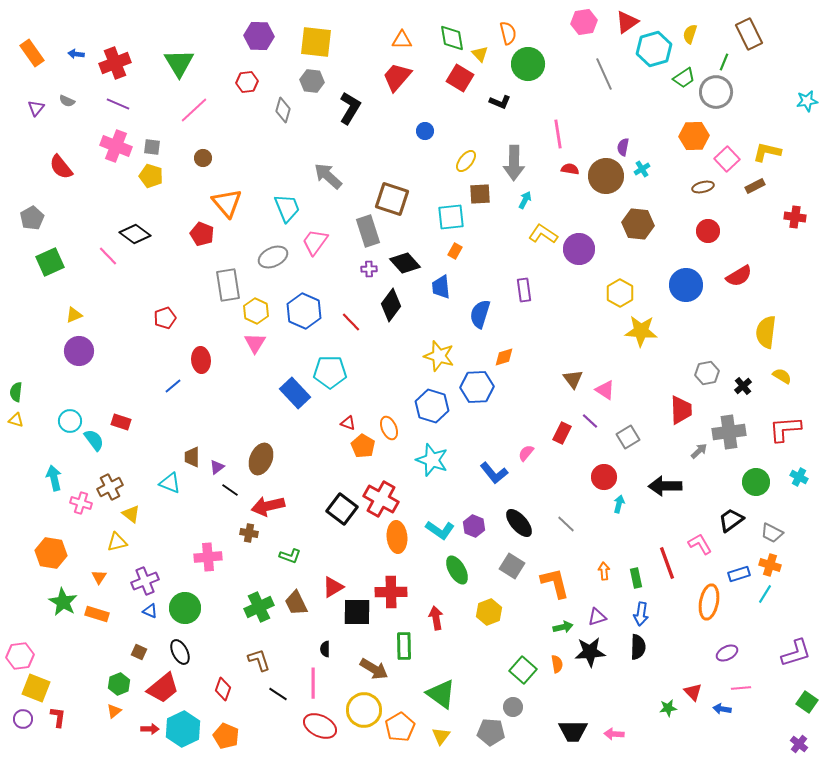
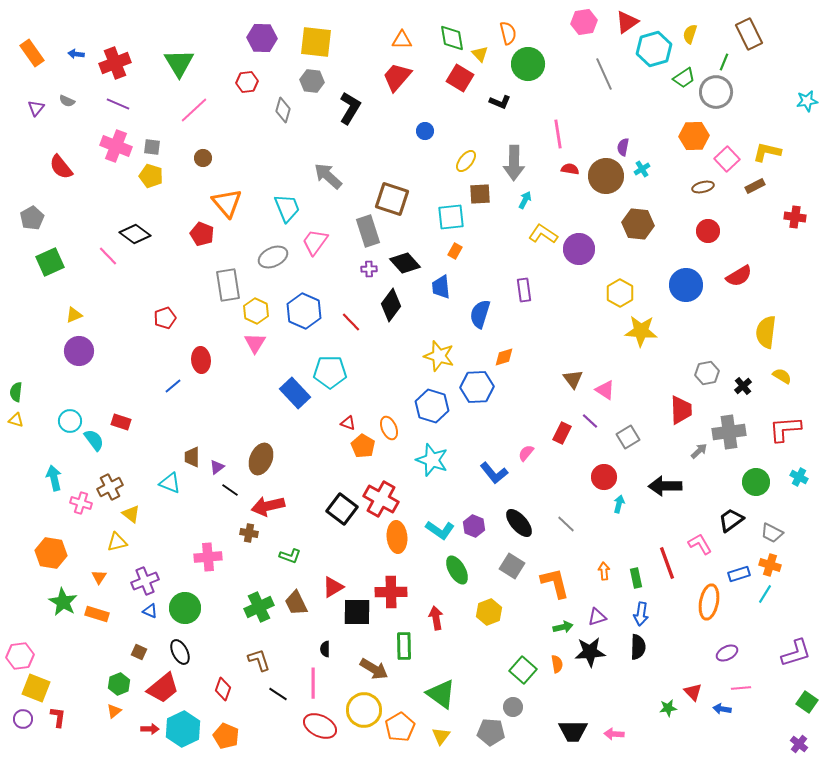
purple hexagon at (259, 36): moved 3 px right, 2 px down
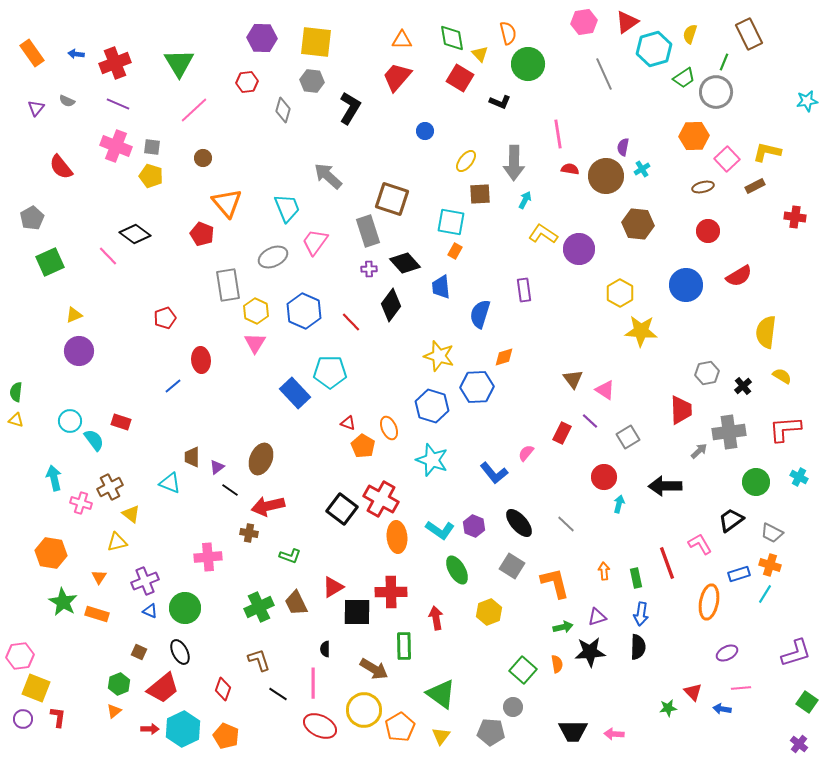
cyan square at (451, 217): moved 5 px down; rotated 16 degrees clockwise
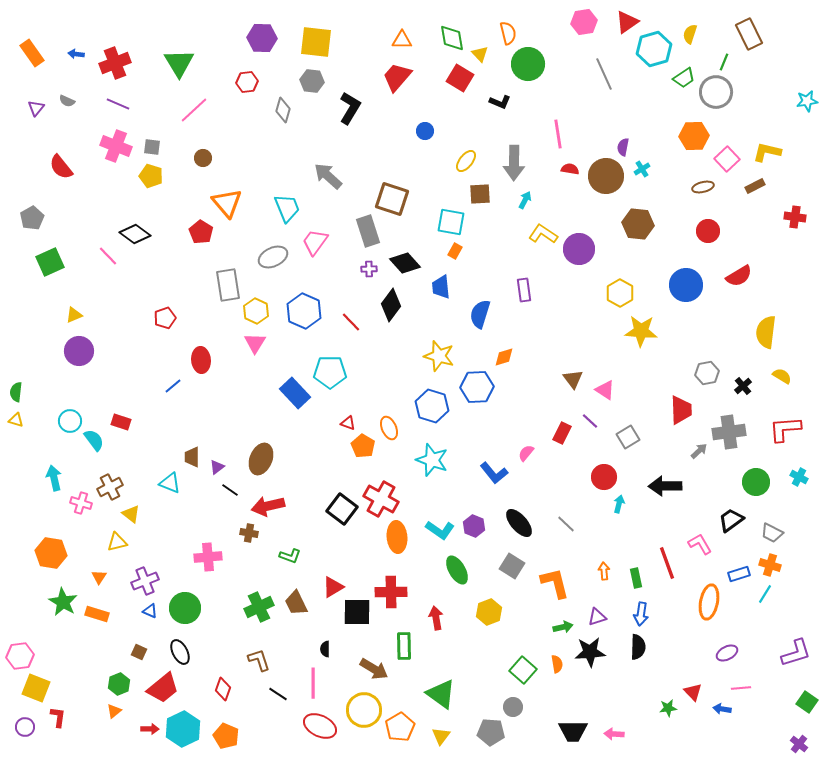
red pentagon at (202, 234): moved 1 px left, 2 px up; rotated 10 degrees clockwise
purple circle at (23, 719): moved 2 px right, 8 px down
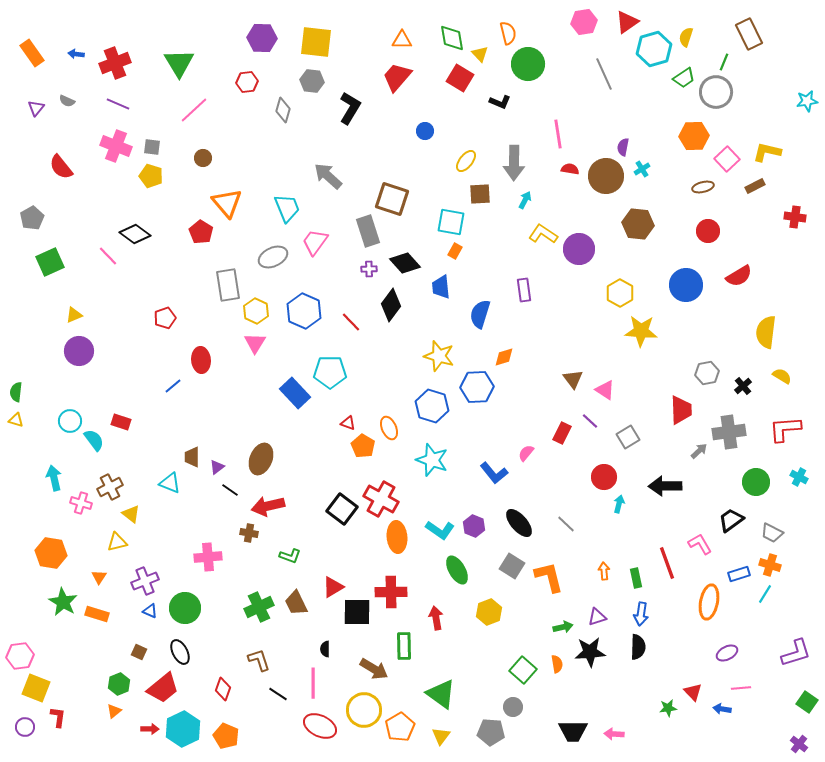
yellow semicircle at (690, 34): moved 4 px left, 3 px down
orange L-shape at (555, 583): moved 6 px left, 6 px up
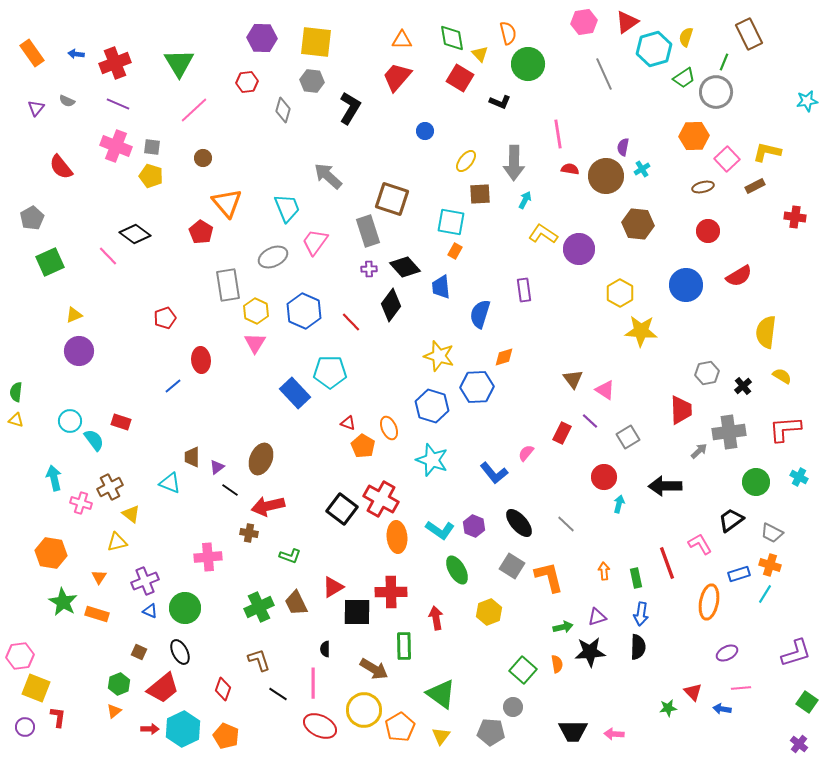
black diamond at (405, 263): moved 4 px down
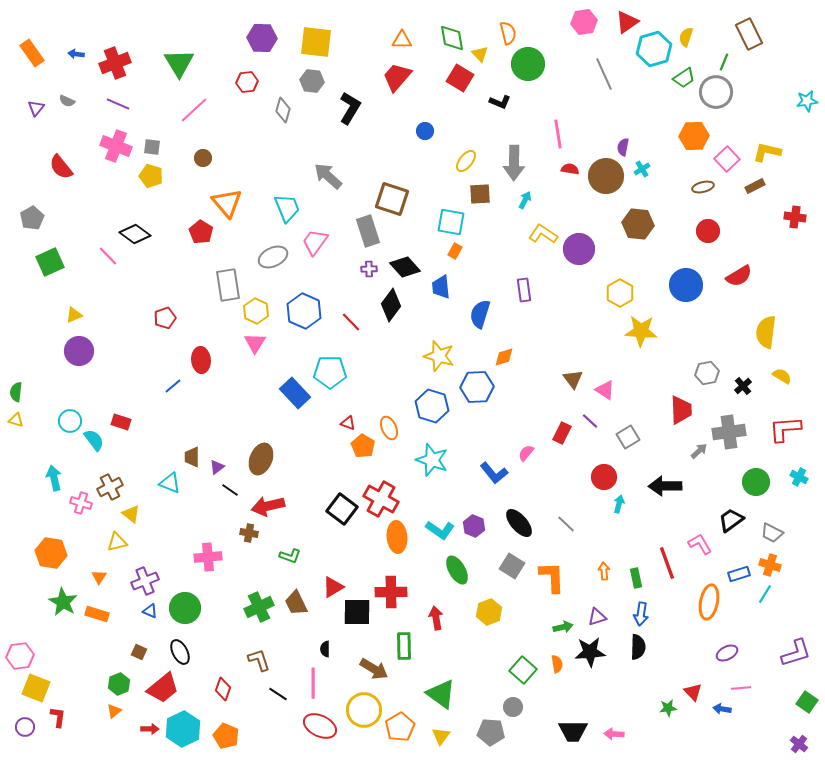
orange L-shape at (549, 577): moved 3 px right; rotated 12 degrees clockwise
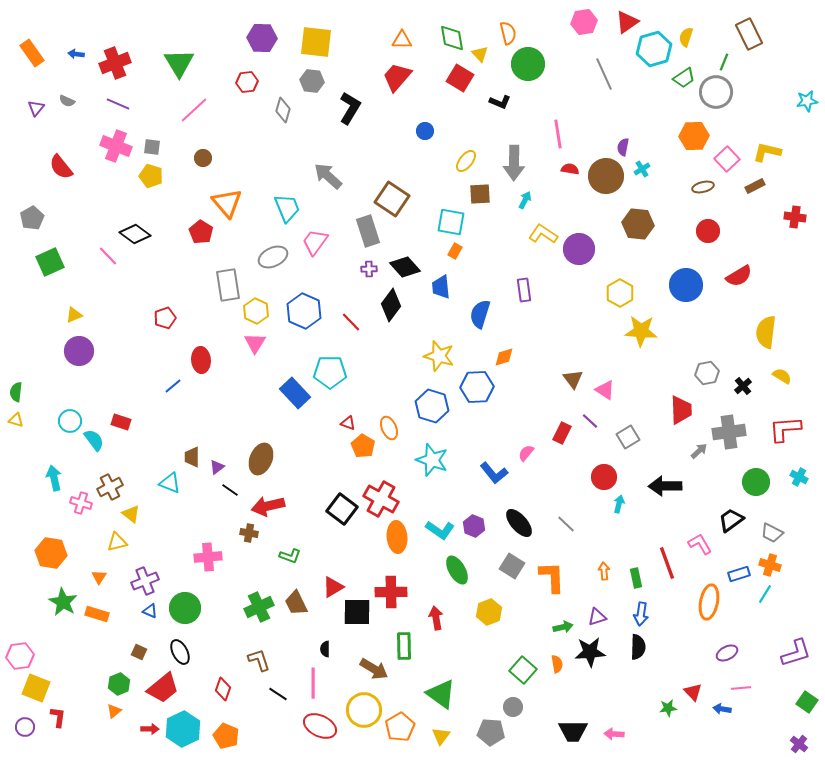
brown square at (392, 199): rotated 16 degrees clockwise
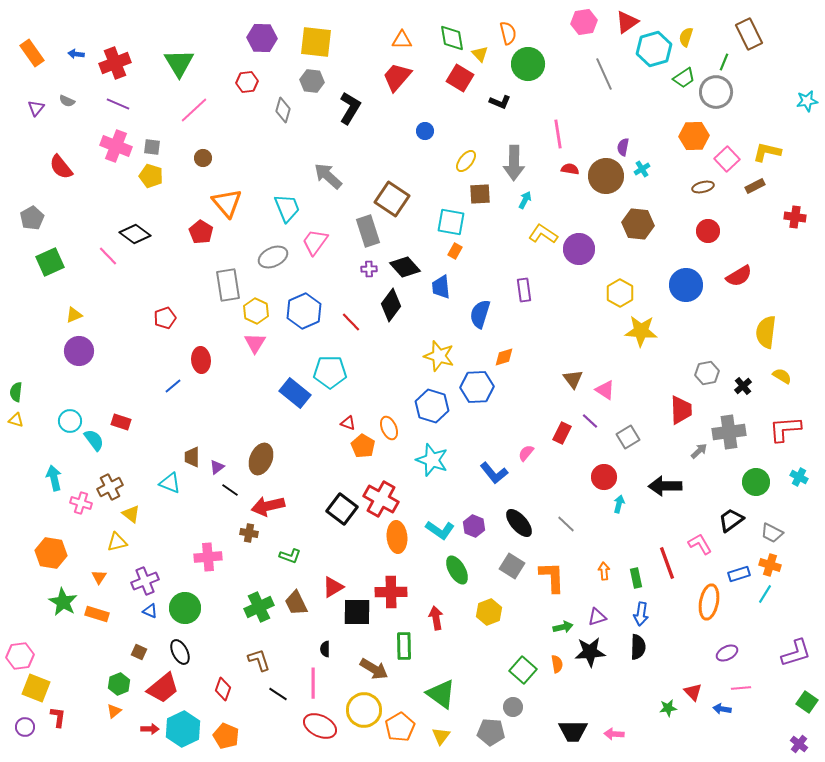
blue hexagon at (304, 311): rotated 12 degrees clockwise
blue rectangle at (295, 393): rotated 8 degrees counterclockwise
